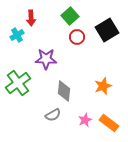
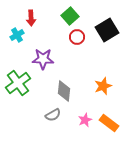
purple star: moved 3 px left
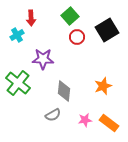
green cross: rotated 15 degrees counterclockwise
pink star: rotated 16 degrees clockwise
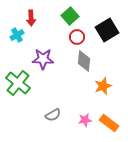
gray diamond: moved 20 px right, 30 px up
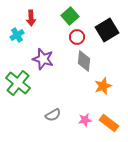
purple star: rotated 15 degrees clockwise
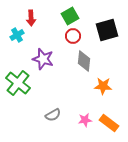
green square: rotated 12 degrees clockwise
black square: rotated 15 degrees clockwise
red circle: moved 4 px left, 1 px up
orange star: rotated 24 degrees clockwise
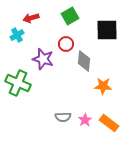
red arrow: rotated 77 degrees clockwise
black square: rotated 15 degrees clockwise
red circle: moved 7 px left, 8 px down
green cross: rotated 15 degrees counterclockwise
gray semicircle: moved 10 px right, 2 px down; rotated 28 degrees clockwise
pink star: rotated 24 degrees counterclockwise
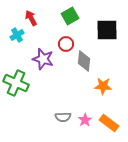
red arrow: rotated 77 degrees clockwise
green cross: moved 2 px left
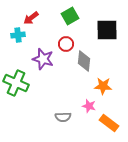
red arrow: rotated 98 degrees counterclockwise
cyan cross: moved 1 px right; rotated 24 degrees clockwise
pink star: moved 4 px right, 14 px up; rotated 24 degrees counterclockwise
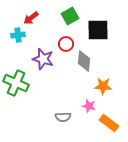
black square: moved 9 px left
